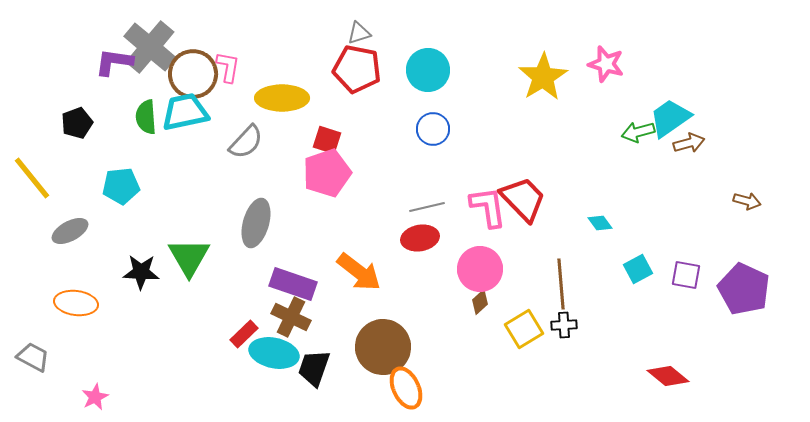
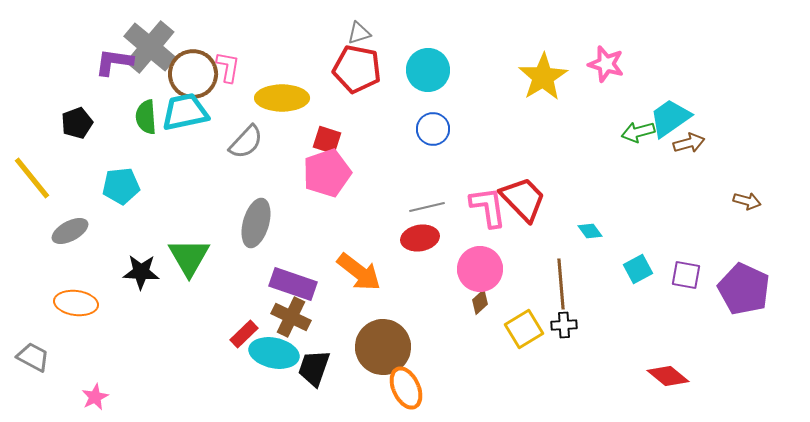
cyan diamond at (600, 223): moved 10 px left, 8 px down
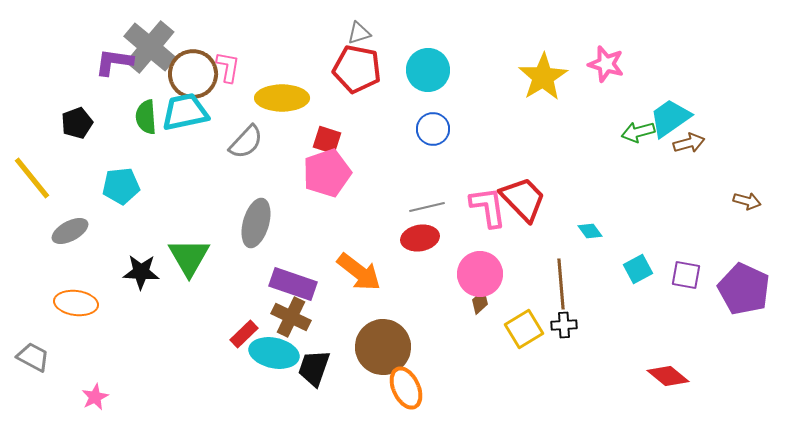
pink circle at (480, 269): moved 5 px down
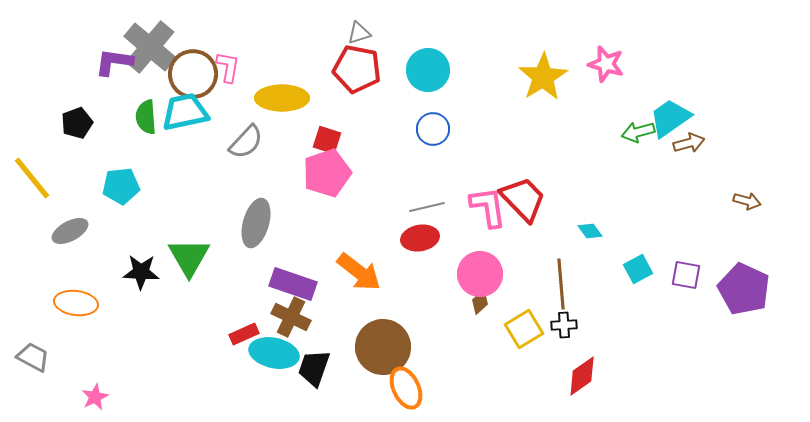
red rectangle at (244, 334): rotated 20 degrees clockwise
red diamond at (668, 376): moved 86 px left; rotated 75 degrees counterclockwise
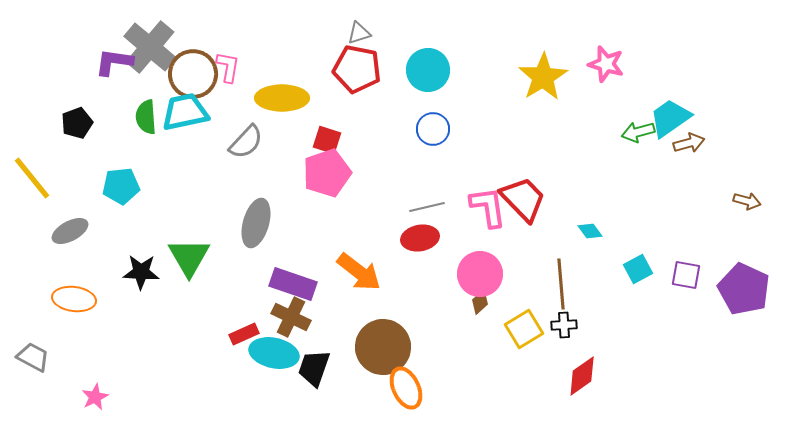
orange ellipse at (76, 303): moved 2 px left, 4 px up
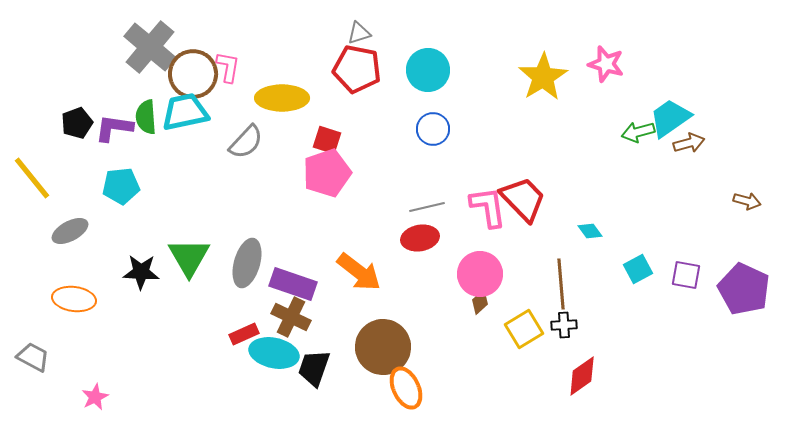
purple L-shape at (114, 62): moved 66 px down
gray ellipse at (256, 223): moved 9 px left, 40 px down
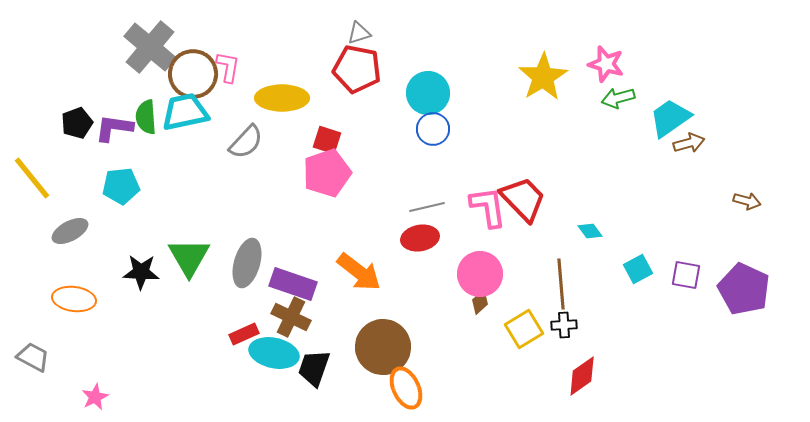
cyan circle at (428, 70): moved 23 px down
green arrow at (638, 132): moved 20 px left, 34 px up
